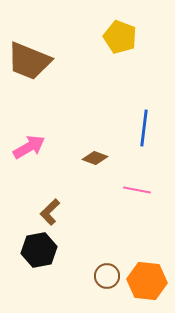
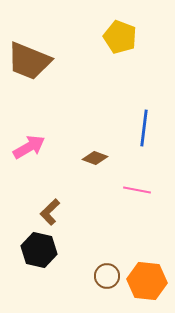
black hexagon: rotated 24 degrees clockwise
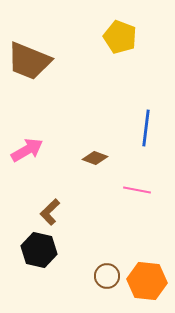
blue line: moved 2 px right
pink arrow: moved 2 px left, 3 px down
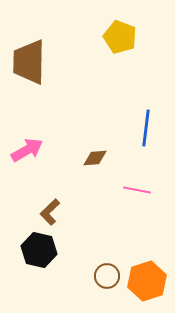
brown trapezoid: moved 1 px down; rotated 69 degrees clockwise
brown diamond: rotated 25 degrees counterclockwise
orange hexagon: rotated 24 degrees counterclockwise
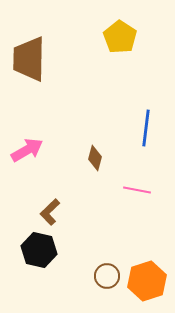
yellow pentagon: rotated 12 degrees clockwise
brown trapezoid: moved 3 px up
brown diamond: rotated 70 degrees counterclockwise
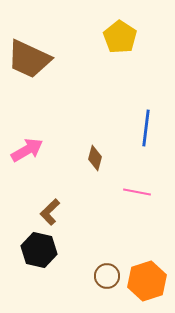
brown trapezoid: rotated 66 degrees counterclockwise
pink line: moved 2 px down
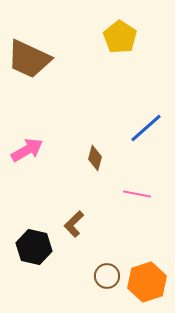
blue line: rotated 42 degrees clockwise
pink line: moved 2 px down
brown L-shape: moved 24 px right, 12 px down
black hexagon: moved 5 px left, 3 px up
orange hexagon: moved 1 px down
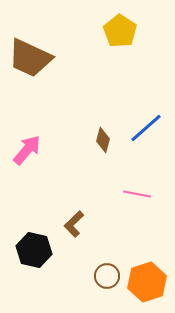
yellow pentagon: moved 6 px up
brown trapezoid: moved 1 px right, 1 px up
pink arrow: rotated 20 degrees counterclockwise
brown diamond: moved 8 px right, 18 px up
black hexagon: moved 3 px down
